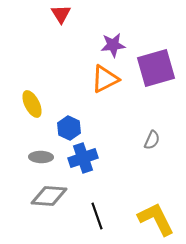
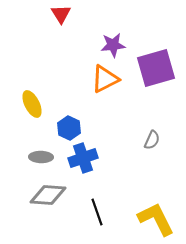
gray diamond: moved 1 px left, 1 px up
black line: moved 4 px up
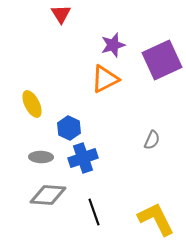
purple star: rotated 10 degrees counterclockwise
purple square: moved 6 px right, 8 px up; rotated 9 degrees counterclockwise
black line: moved 3 px left
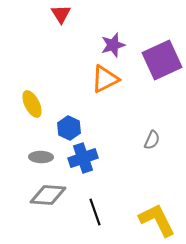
black line: moved 1 px right
yellow L-shape: moved 1 px right, 1 px down
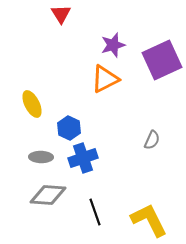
yellow L-shape: moved 8 px left
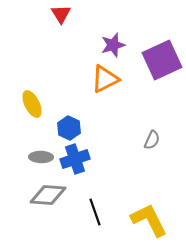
blue cross: moved 8 px left, 1 px down
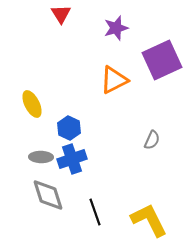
purple star: moved 3 px right, 17 px up
orange triangle: moved 9 px right, 1 px down
blue cross: moved 3 px left
gray diamond: rotated 69 degrees clockwise
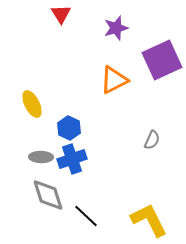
black line: moved 9 px left, 4 px down; rotated 28 degrees counterclockwise
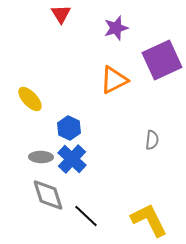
yellow ellipse: moved 2 px left, 5 px up; rotated 16 degrees counterclockwise
gray semicircle: rotated 18 degrees counterclockwise
blue cross: rotated 28 degrees counterclockwise
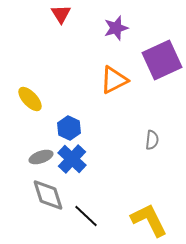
gray ellipse: rotated 20 degrees counterclockwise
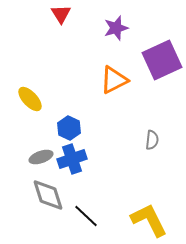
blue cross: rotated 28 degrees clockwise
